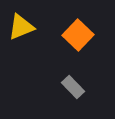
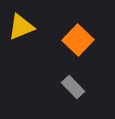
orange square: moved 5 px down
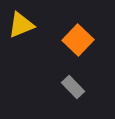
yellow triangle: moved 2 px up
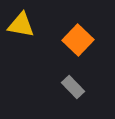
yellow triangle: rotated 32 degrees clockwise
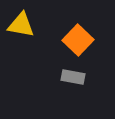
gray rectangle: moved 10 px up; rotated 35 degrees counterclockwise
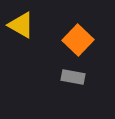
yellow triangle: rotated 20 degrees clockwise
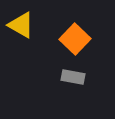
orange square: moved 3 px left, 1 px up
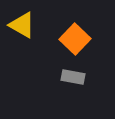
yellow triangle: moved 1 px right
